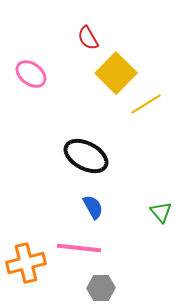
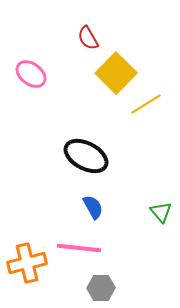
orange cross: moved 1 px right
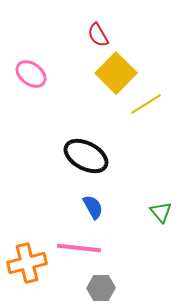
red semicircle: moved 10 px right, 3 px up
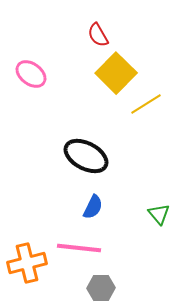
blue semicircle: rotated 55 degrees clockwise
green triangle: moved 2 px left, 2 px down
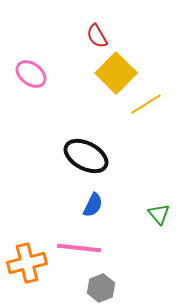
red semicircle: moved 1 px left, 1 px down
blue semicircle: moved 2 px up
gray hexagon: rotated 20 degrees counterclockwise
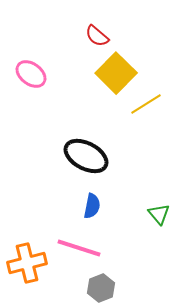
red semicircle: rotated 20 degrees counterclockwise
blue semicircle: moved 1 px left, 1 px down; rotated 15 degrees counterclockwise
pink line: rotated 12 degrees clockwise
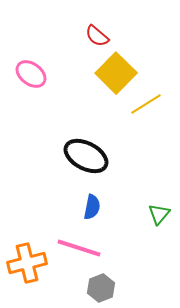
blue semicircle: moved 1 px down
green triangle: rotated 20 degrees clockwise
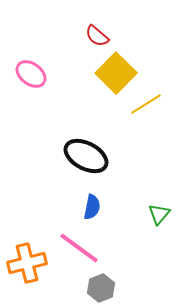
pink line: rotated 18 degrees clockwise
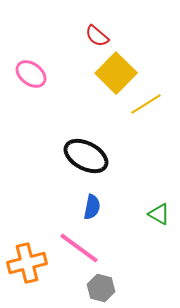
green triangle: rotated 40 degrees counterclockwise
gray hexagon: rotated 24 degrees counterclockwise
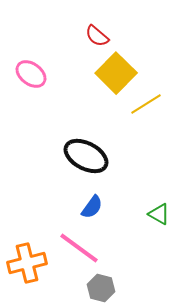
blue semicircle: rotated 25 degrees clockwise
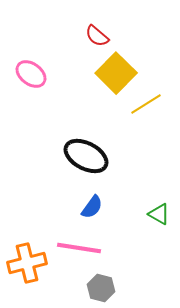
pink line: rotated 27 degrees counterclockwise
